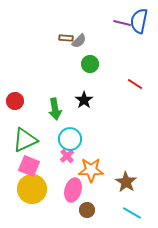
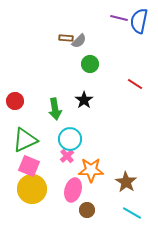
purple line: moved 3 px left, 5 px up
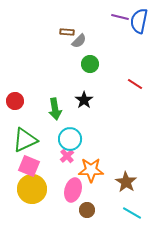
purple line: moved 1 px right, 1 px up
brown rectangle: moved 1 px right, 6 px up
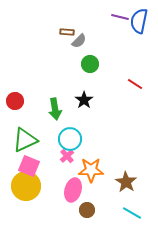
yellow circle: moved 6 px left, 3 px up
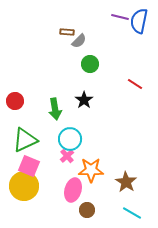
yellow circle: moved 2 px left
